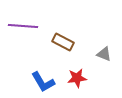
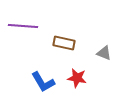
brown rectangle: moved 1 px right, 1 px down; rotated 15 degrees counterclockwise
gray triangle: moved 1 px up
red star: rotated 18 degrees clockwise
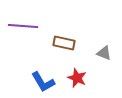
red star: rotated 12 degrees clockwise
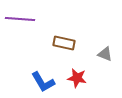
purple line: moved 3 px left, 7 px up
gray triangle: moved 1 px right, 1 px down
red star: rotated 12 degrees counterclockwise
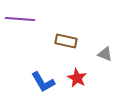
brown rectangle: moved 2 px right, 2 px up
red star: rotated 18 degrees clockwise
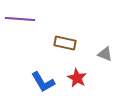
brown rectangle: moved 1 px left, 2 px down
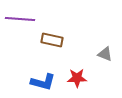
brown rectangle: moved 13 px left, 3 px up
red star: rotated 30 degrees counterclockwise
blue L-shape: rotated 45 degrees counterclockwise
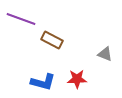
purple line: moved 1 px right; rotated 16 degrees clockwise
brown rectangle: rotated 15 degrees clockwise
red star: moved 1 px down
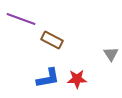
gray triangle: moved 6 px right; rotated 35 degrees clockwise
blue L-shape: moved 5 px right, 4 px up; rotated 25 degrees counterclockwise
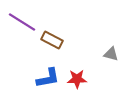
purple line: moved 1 px right, 3 px down; rotated 12 degrees clockwise
gray triangle: rotated 42 degrees counterclockwise
